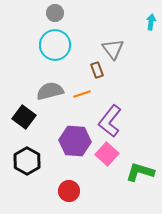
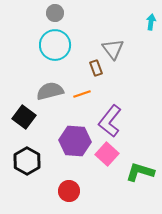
brown rectangle: moved 1 px left, 2 px up
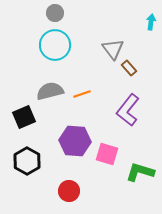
brown rectangle: moved 33 px right; rotated 21 degrees counterclockwise
black square: rotated 30 degrees clockwise
purple L-shape: moved 18 px right, 11 px up
pink square: rotated 25 degrees counterclockwise
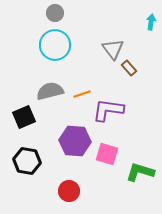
purple L-shape: moved 20 px left; rotated 60 degrees clockwise
black hexagon: rotated 20 degrees counterclockwise
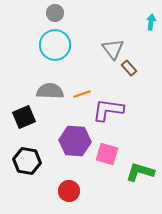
gray semicircle: rotated 16 degrees clockwise
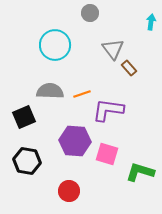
gray circle: moved 35 px right
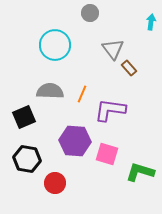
orange line: rotated 48 degrees counterclockwise
purple L-shape: moved 2 px right
black hexagon: moved 2 px up
red circle: moved 14 px left, 8 px up
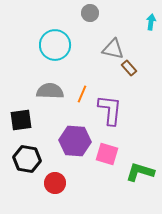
gray triangle: rotated 40 degrees counterclockwise
purple L-shape: rotated 88 degrees clockwise
black square: moved 3 px left, 3 px down; rotated 15 degrees clockwise
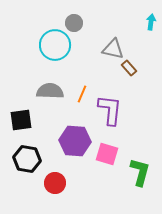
gray circle: moved 16 px left, 10 px down
green L-shape: rotated 88 degrees clockwise
